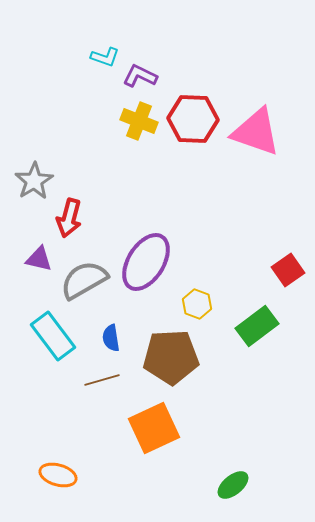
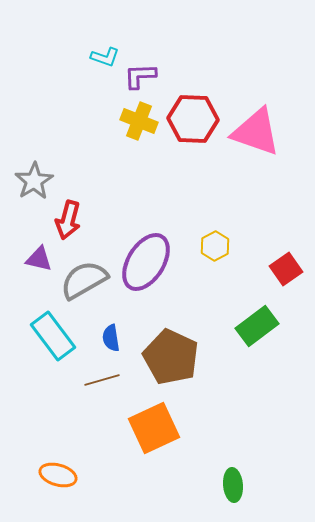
purple L-shape: rotated 28 degrees counterclockwise
red arrow: moved 1 px left, 2 px down
red square: moved 2 px left, 1 px up
yellow hexagon: moved 18 px right, 58 px up; rotated 12 degrees clockwise
brown pentagon: rotated 28 degrees clockwise
green ellipse: rotated 56 degrees counterclockwise
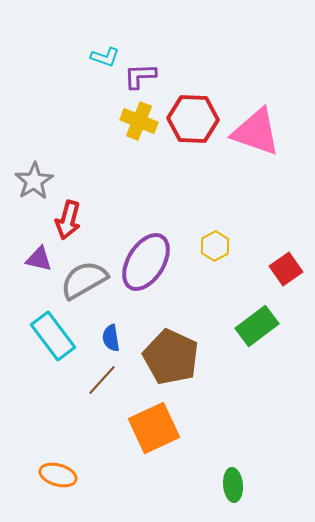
brown line: rotated 32 degrees counterclockwise
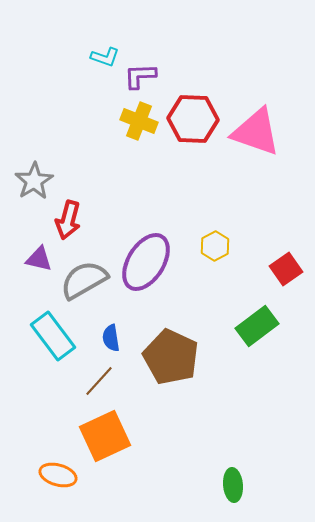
brown line: moved 3 px left, 1 px down
orange square: moved 49 px left, 8 px down
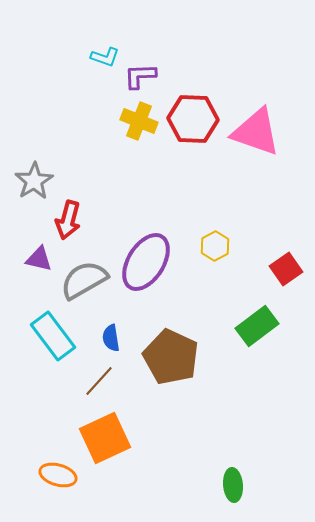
orange square: moved 2 px down
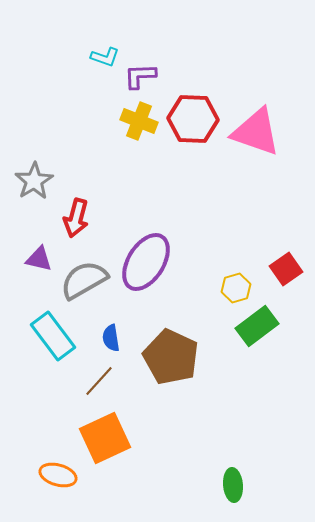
red arrow: moved 8 px right, 2 px up
yellow hexagon: moved 21 px right, 42 px down; rotated 12 degrees clockwise
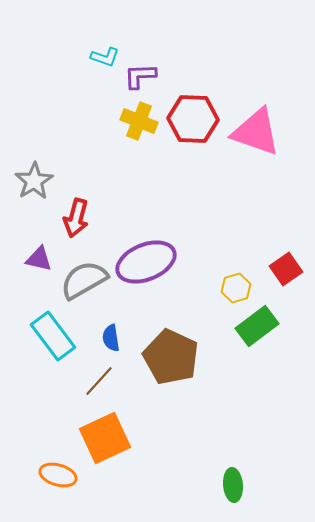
purple ellipse: rotated 36 degrees clockwise
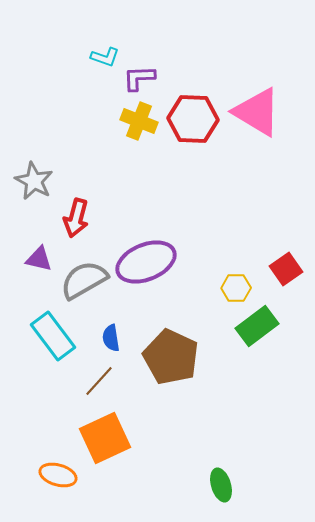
purple L-shape: moved 1 px left, 2 px down
pink triangle: moved 1 px right, 20 px up; rotated 12 degrees clockwise
gray star: rotated 12 degrees counterclockwise
yellow hexagon: rotated 16 degrees clockwise
green ellipse: moved 12 px left; rotated 12 degrees counterclockwise
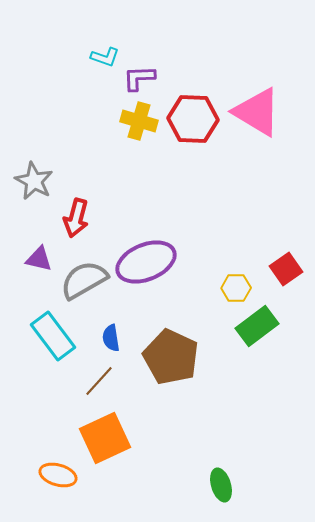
yellow cross: rotated 6 degrees counterclockwise
